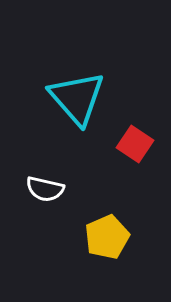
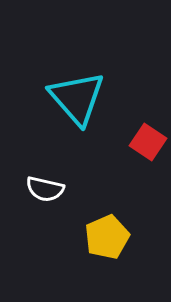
red square: moved 13 px right, 2 px up
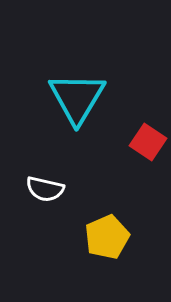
cyan triangle: rotated 12 degrees clockwise
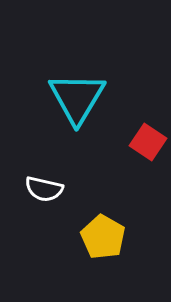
white semicircle: moved 1 px left
yellow pentagon: moved 4 px left; rotated 18 degrees counterclockwise
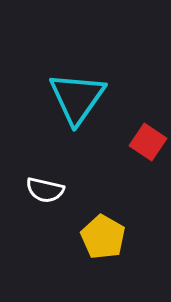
cyan triangle: rotated 4 degrees clockwise
white semicircle: moved 1 px right, 1 px down
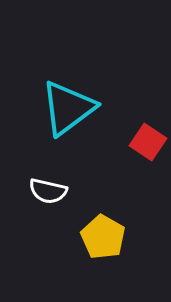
cyan triangle: moved 9 px left, 10 px down; rotated 18 degrees clockwise
white semicircle: moved 3 px right, 1 px down
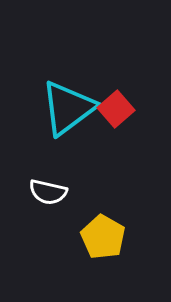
red square: moved 32 px left, 33 px up; rotated 15 degrees clockwise
white semicircle: moved 1 px down
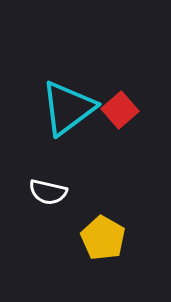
red square: moved 4 px right, 1 px down
yellow pentagon: moved 1 px down
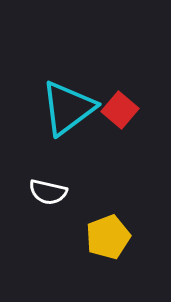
red square: rotated 9 degrees counterclockwise
yellow pentagon: moved 5 px right, 1 px up; rotated 21 degrees clockwise
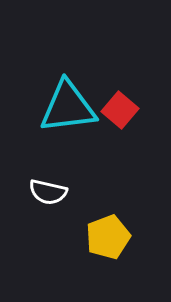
cyan triangle: moved 1 px up; rotated 30 degrees clockwise
